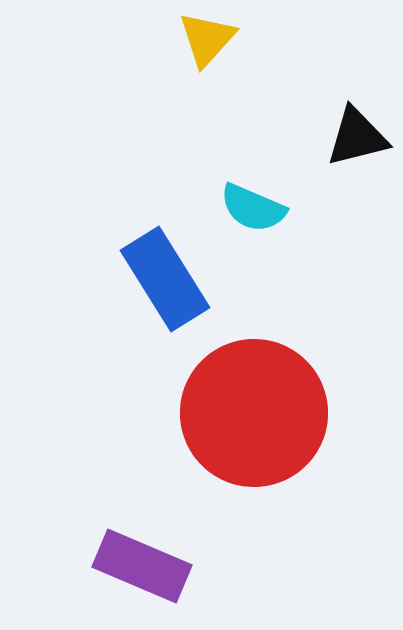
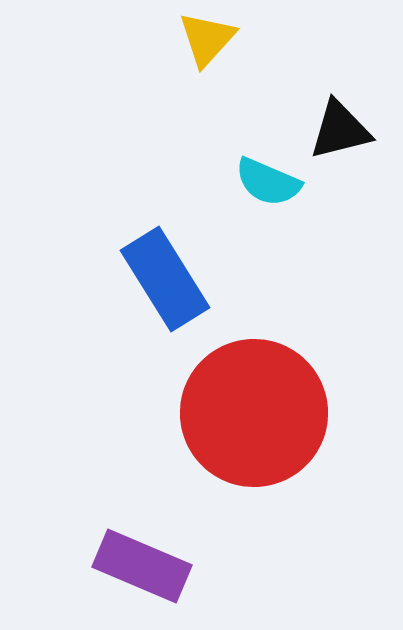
black triangle: moved 17 px left, 7 px up
cyan semicircle: moved 15 px right, 26 px up
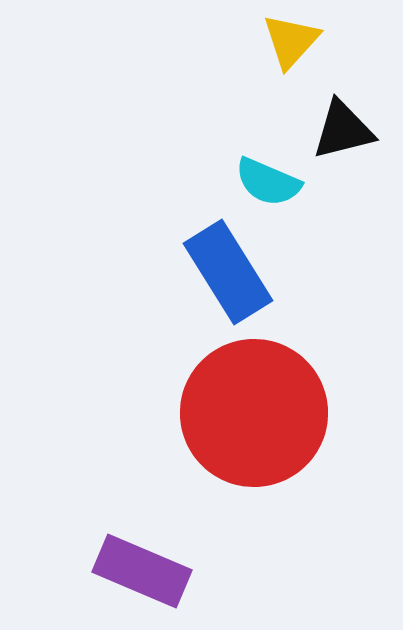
yellow triangle: moved 84 px right, 2 px down
black triangle: moved 3 px right
blue rectangle: moved 63 px right, 7 px up
purple rectangle: moved 5 px down
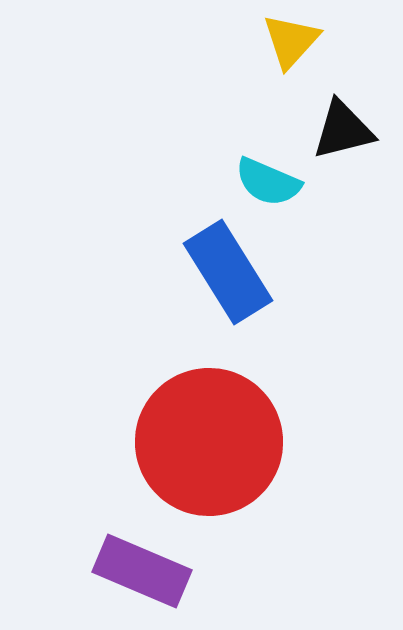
red circle: moved 45 px left, 29 px down
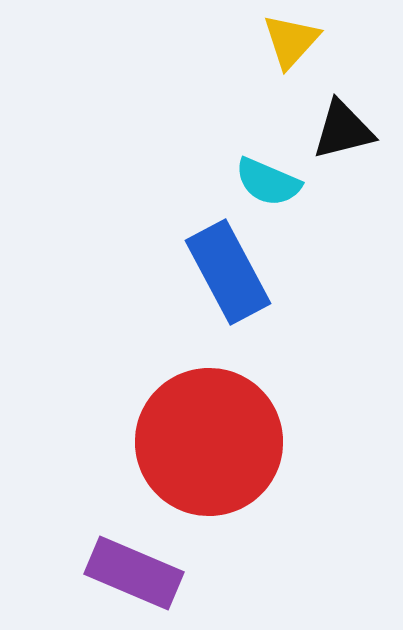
blue rectangle: rotated 4 degrees clockwise
purple rectangle: moved 8 px left, 2 px down
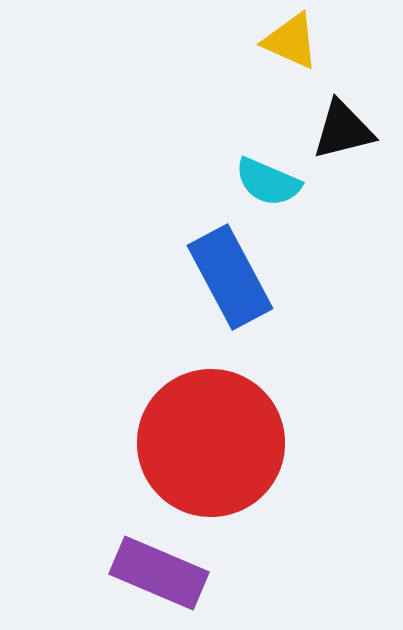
yellow triangle: rotated 48 degrees counterclockwise
blue rectangle: moved 2 px right, 5 px down
red circle: moved 2 px right, 1 px down
purple rectangle: moved 25 px right
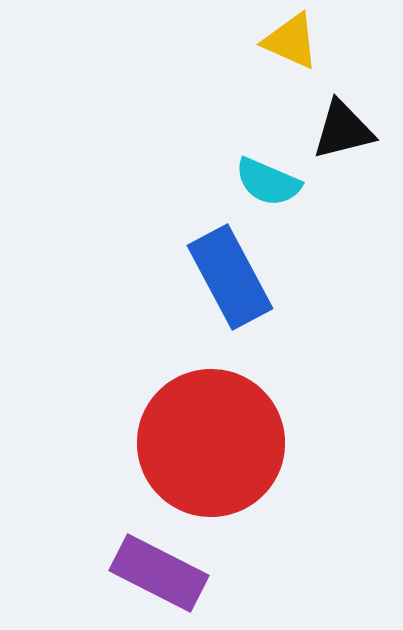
purple rectangle: rotated 4 degrees clockwise
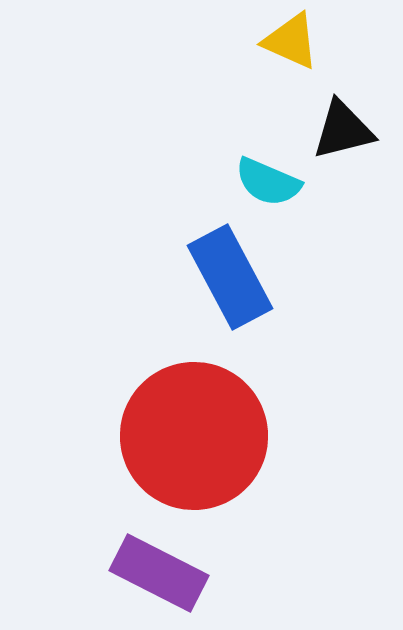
red circle: moved 17 px left, 7 px up
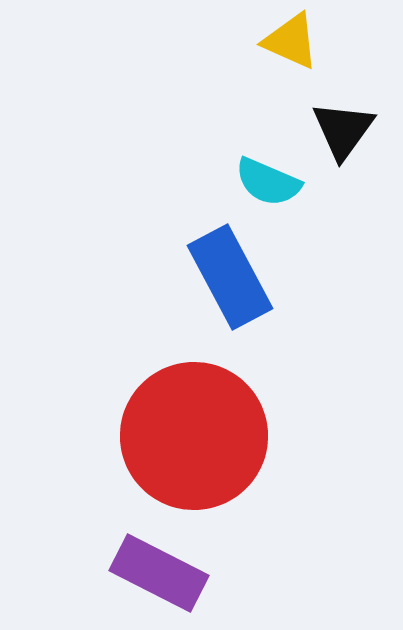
black triangle: rotated 40 degrees counterclockwise
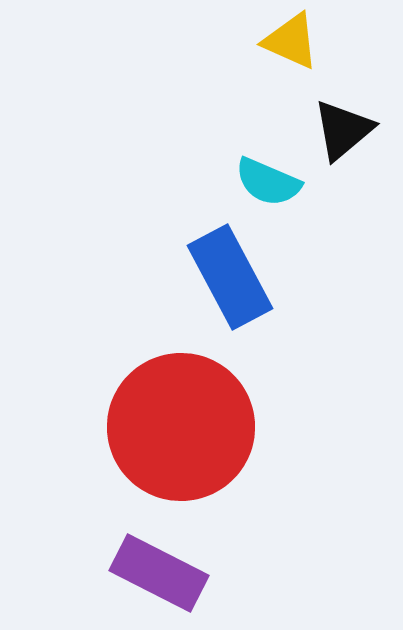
black triangle: rotated 14 degrees clockwise
red circle: moved 13 px left, 9 px up
